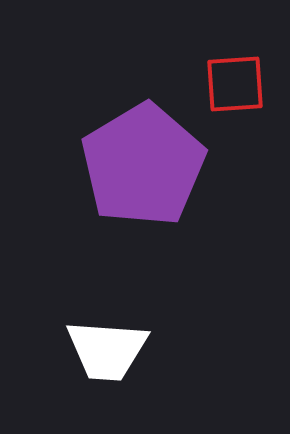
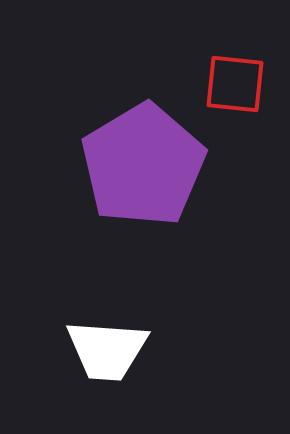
red square: rotated 10 degrees clockwise
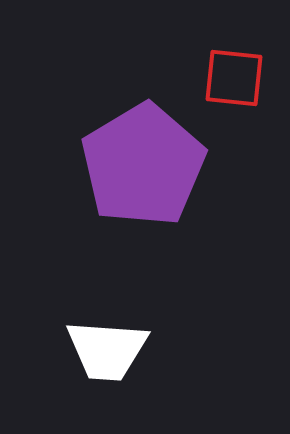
red square: moved 1 px left, 6 px up
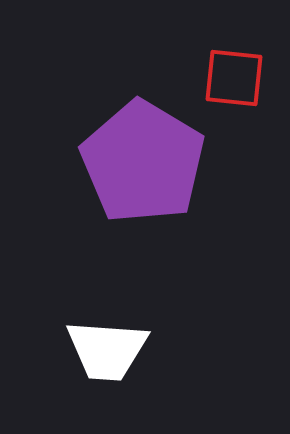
purple pentagon: moved 3 px up; rotated 10 degrees counterclockwise
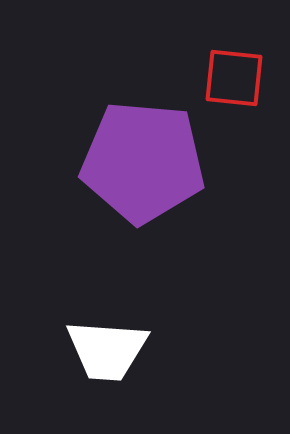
purple pentagon: rotated 26 degrees counterclockwise
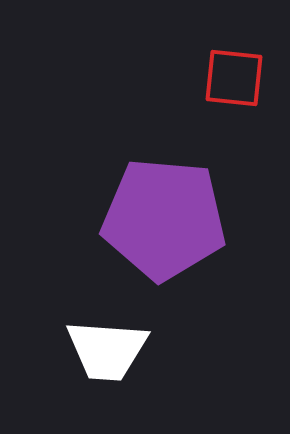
purple pentagon: moved 21 px right, 57 px down
